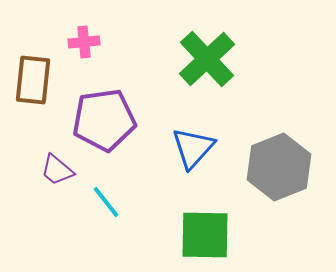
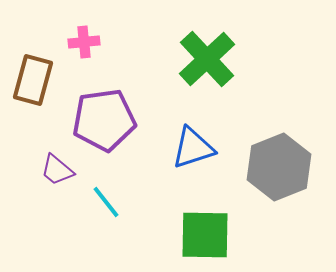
brown rectangle: rotated 9 degrees clockwise
blue triangle: rotated 30 degrees clockwise
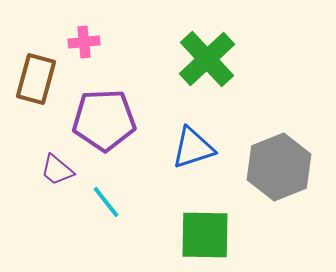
brown rectangle: moved 3 px right, 1 px up
purple pentagon: rotated 6 degrees clockwise
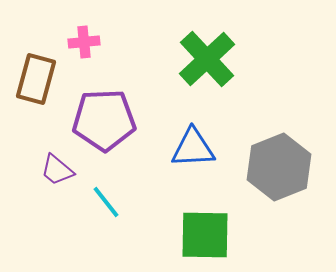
blue triangle: rotated 15 degrees clockwise
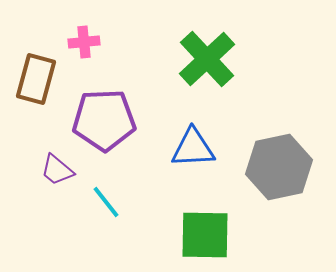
gray hexagon: rotated 10 degrees clockwise
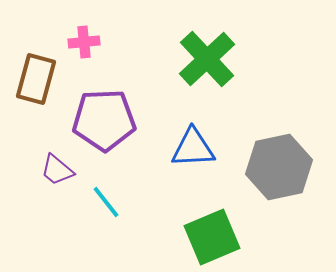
green square: moved 7 px right, 2 px down; rotated 24 degrees counterclockwise
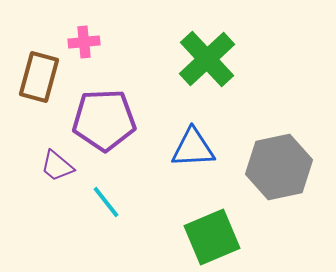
brown rectangle: moved 3 px right, 2 px up
purple trapezoid: moved 4 px up
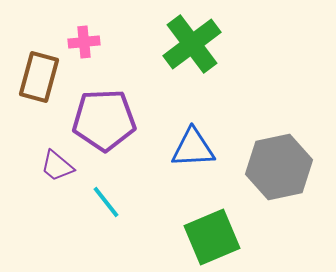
green cross: moved 15 px left, 15 px up; rotated 6 degrees clockwise
